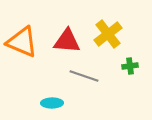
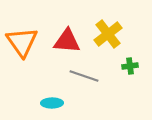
orange triangle: rotated 32 degrees clockwise
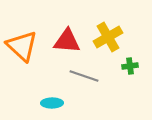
yellow cross: moved 3 px down; rotated 8 degrees clockwise
orange triangle: moved 4 px down; rotated 12 degrees counterclockwise
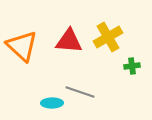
red triangle: moved 2 px right
green cross: moved 2 px right
gray line: moved 4 px left, 16 px down
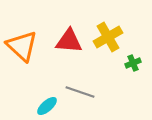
green cross: moved 1 px right, 3 px up; rotated 14 degrees counterclockwise
cyan ellipse: moved 5 px left, 3 px down; rotated 40 degrees counterclockwise
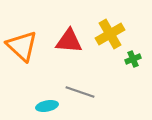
yellow cross: moved 2 px right, 3 px up
green cross: moved 4 px up
cyan ellipse: rotated 30 degrees clockwise
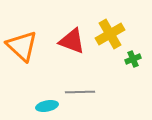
red triangle: moved 3 px right; rotated 16 degrees clockwise
gray line: rotated 20 degrees counterclockwise
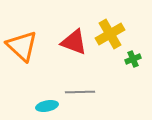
red triangle: moved 2 px right, 1 px down
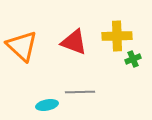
yellow cross: moved 7 px right, 2 px down; rotated 28 degrees clockwise
cyan ellipse: moved 1 px up
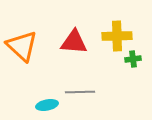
red triangle: rotated 16 degrees counterclockwise
green cross: rotated 14 degrees clockwise
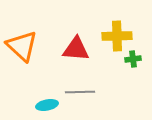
red triangle: moved 2 px right, 7 px down
